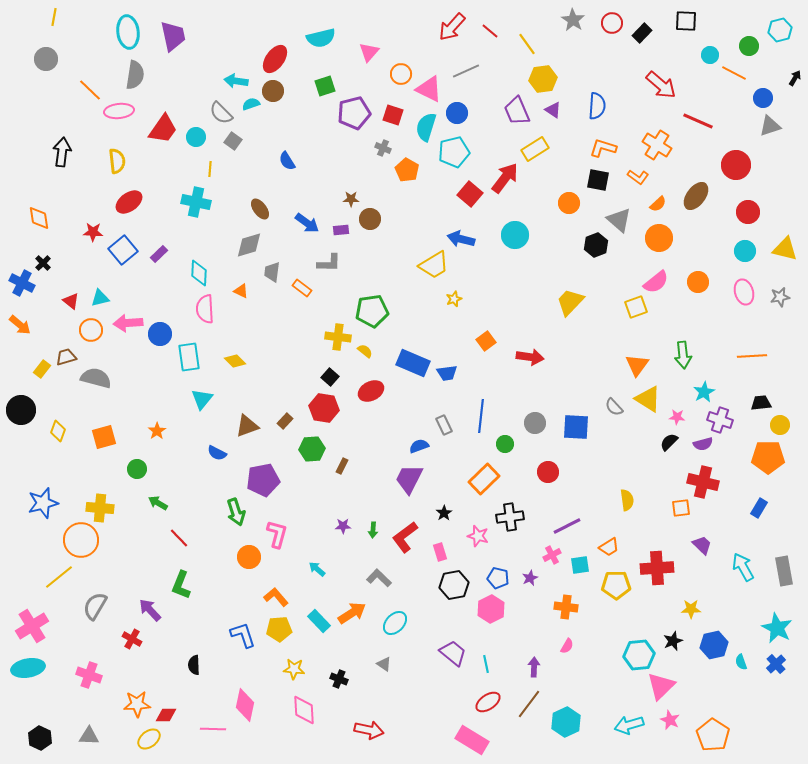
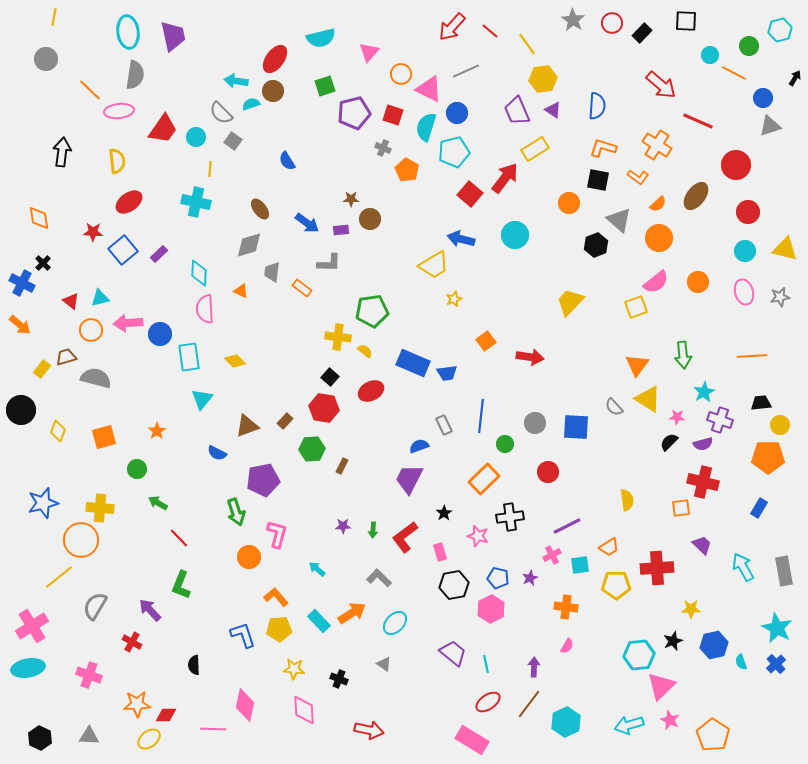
red cross at (132, 639): moved 3 px down
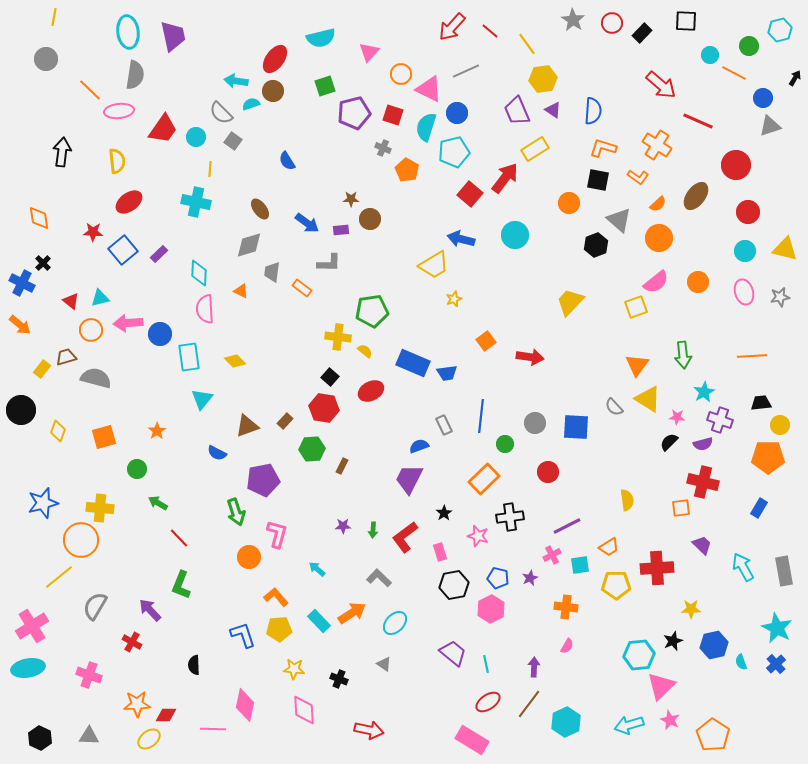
blue semicircle at (597, 106): moved 4 px left, 5 px down
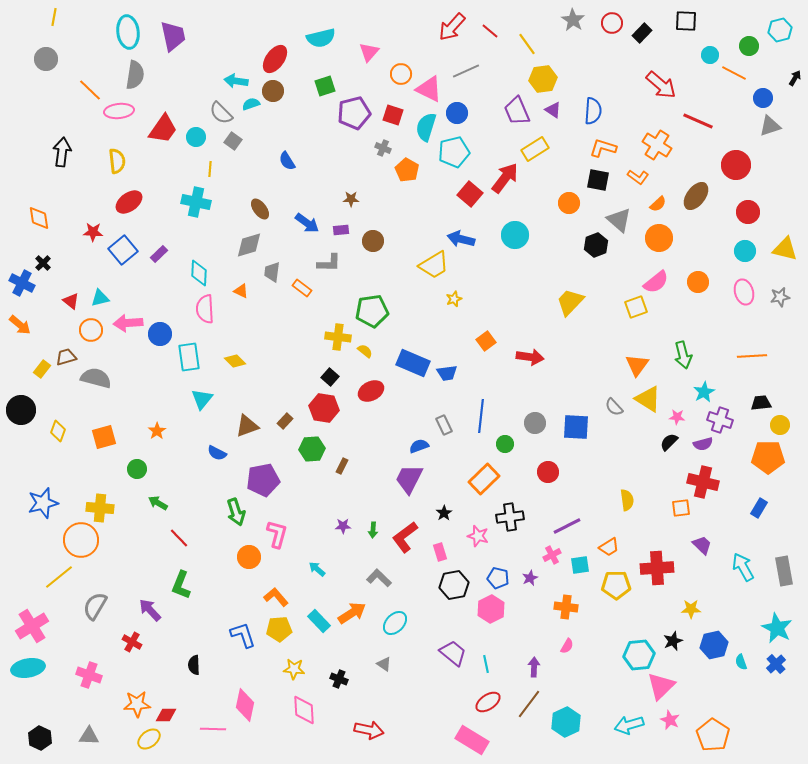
brown circle at (370, 219): moved 3 px right, 22 px down
green arrow at (683, 355): rotated 8 degrees counterclockwise
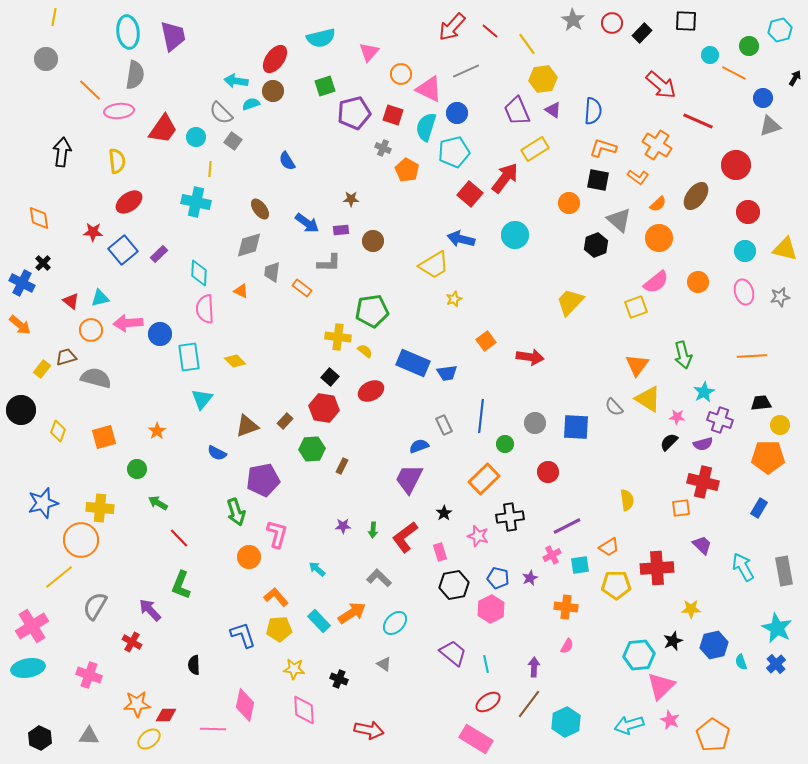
pink rectangle at (472, 740): moved 4 px right, 1 px up
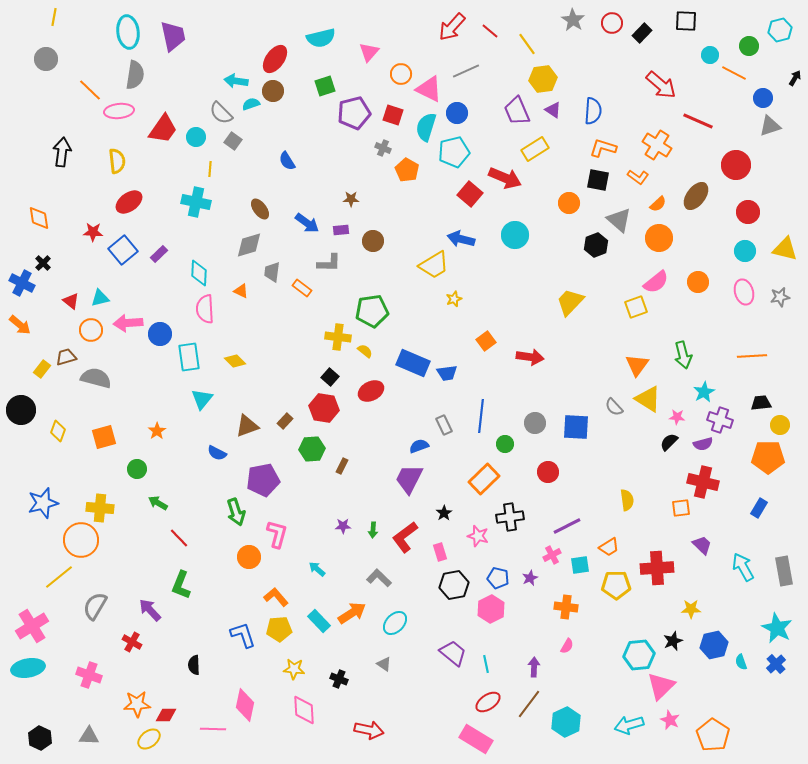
red arrow at (505, 178): rotated 76 degrees clockwise
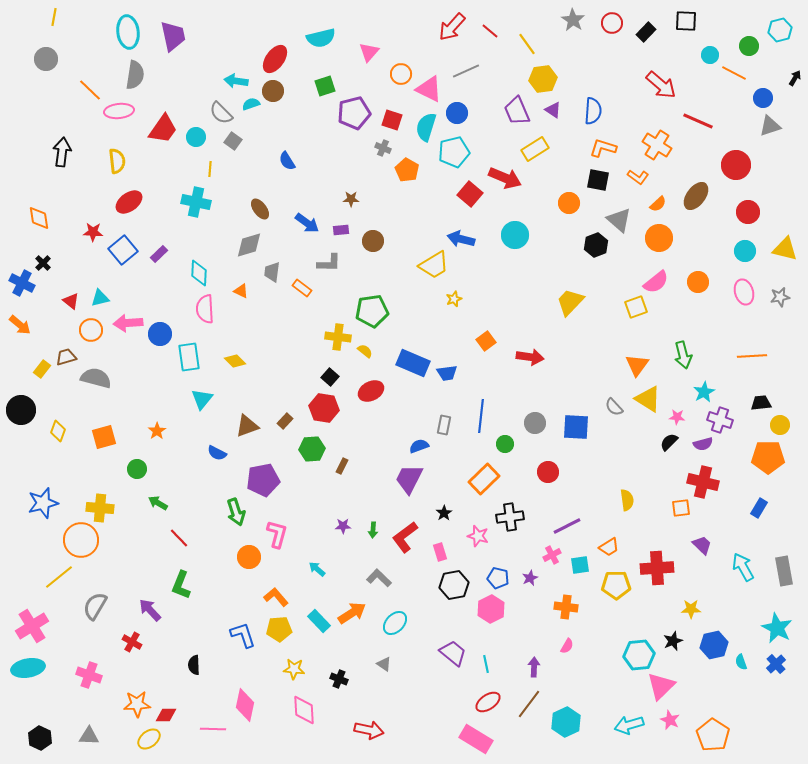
black rectangle at (642, 33): moved 4 px right, 1 px up
red square at (393, 115): moved 1 px left, 5 px down
gray rectangle at (444, 425): rotated 36 degrees clockwise
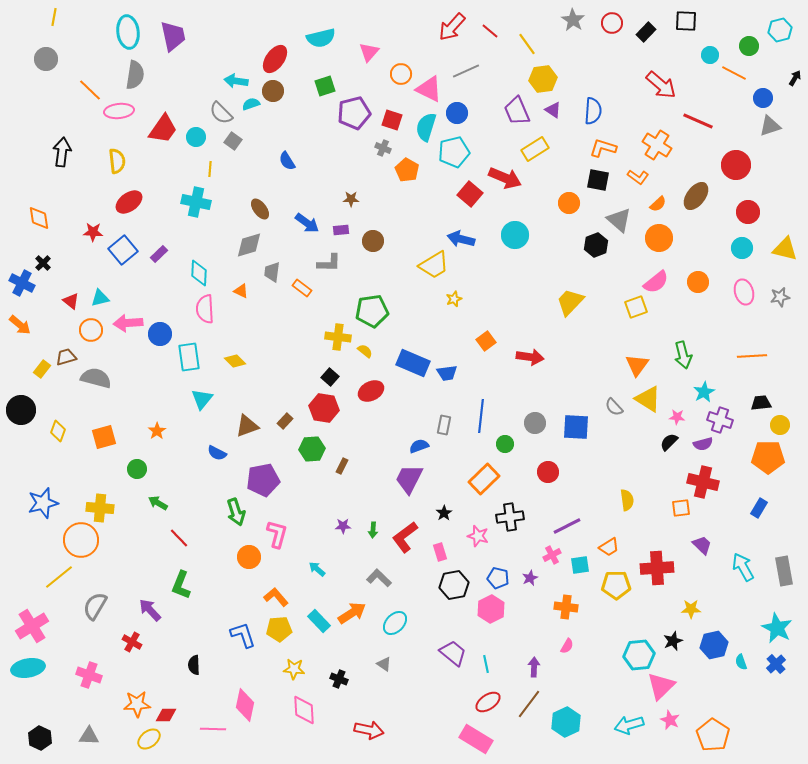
cyan circle at (745, 251): moved 3 px left, 3 px up
